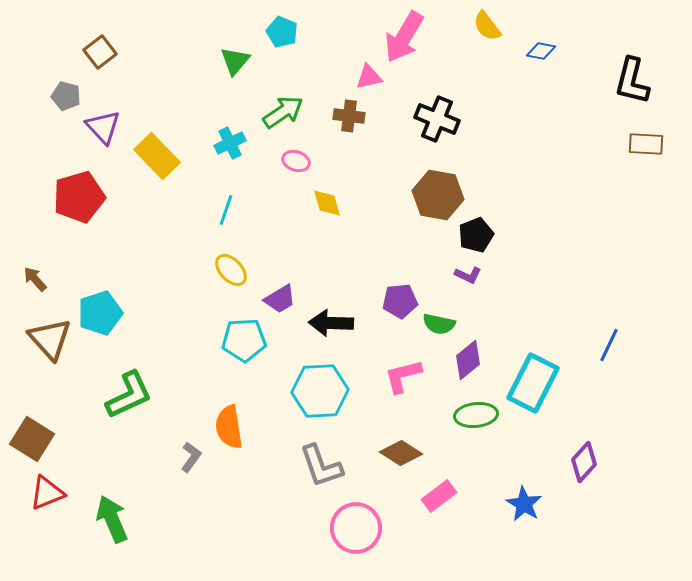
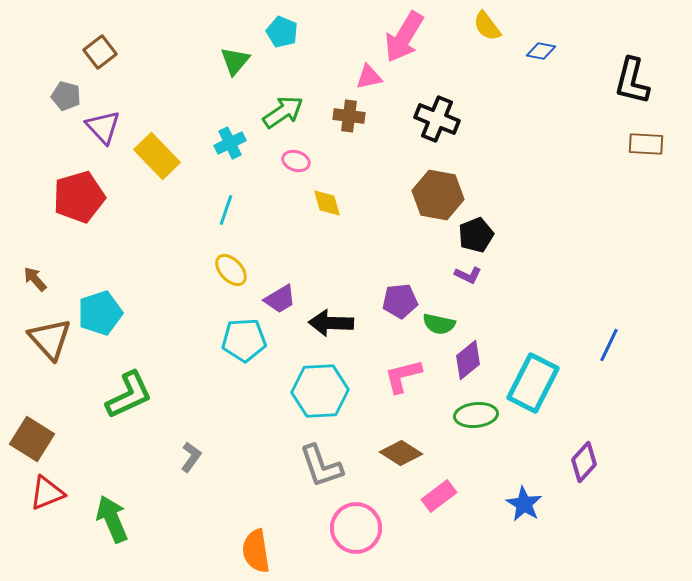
orange semicircle at (229, 427): moved 27 px right, 124 px down
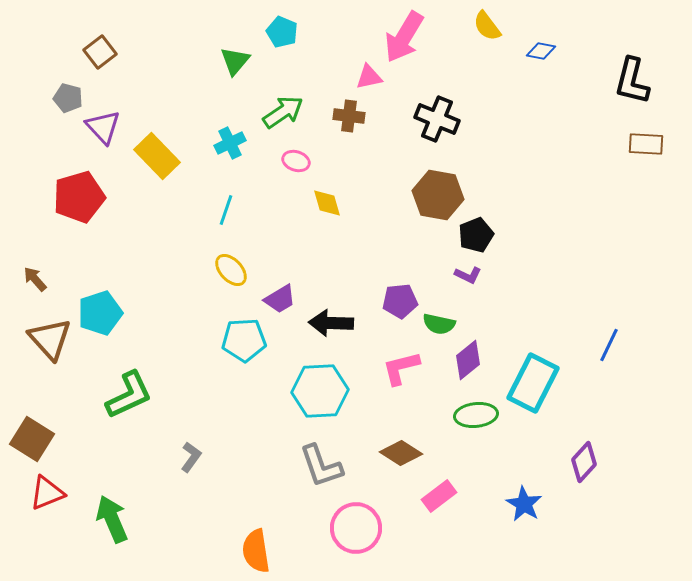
gray pentagon at (66, 96): moved 2 px right, 2 px down
pink L-shape at (403, 376): moved 2 px left, 8 px up
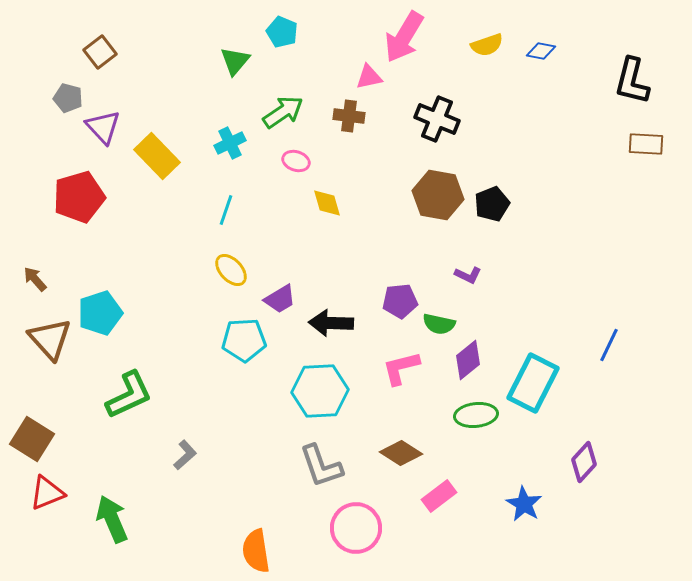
yellow semicircle at (487, 26): moved 19 px down; rotated 72 degrees counterclockwise
black pentagon at (476, 235): moved 16 px right, 31 px up
gray L-shape at (191, 457): moved 6 px left, 2 px up; rotated 12 degrees clockwise
